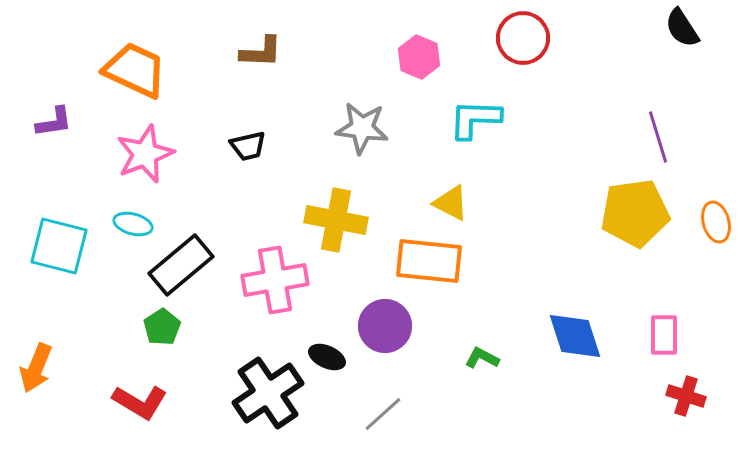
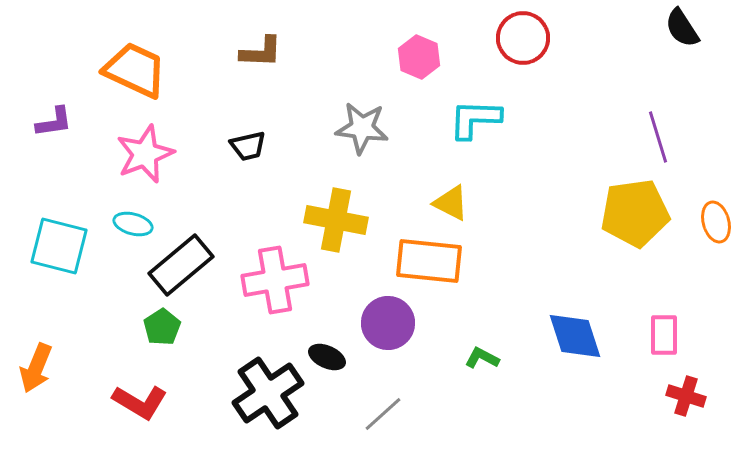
purple circle: moved 3 px right, 3 px up
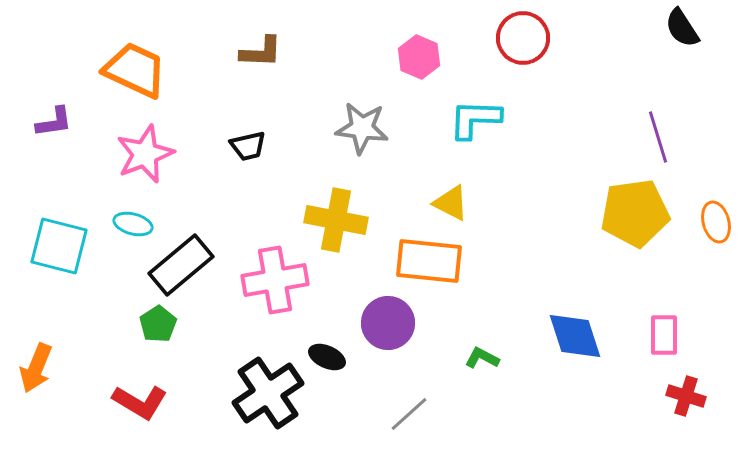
green pentagon: moved 4 px left, 3 px up
gray line: moved 26 px right
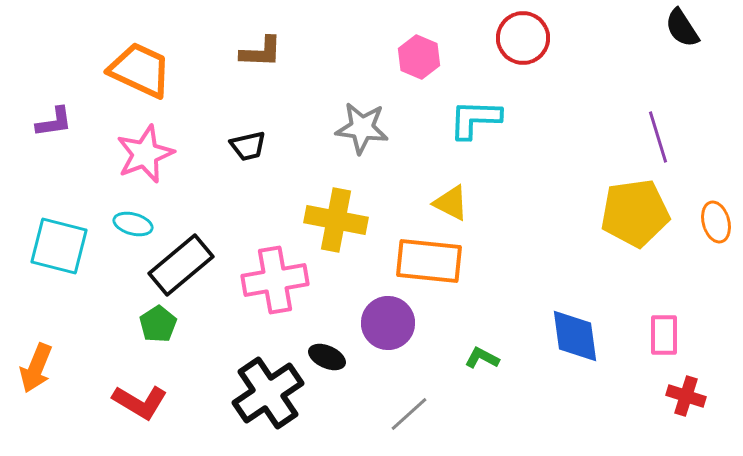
orange trapezoid: moved 5 px right
blue diamond: rotated 10 degrees clockwise
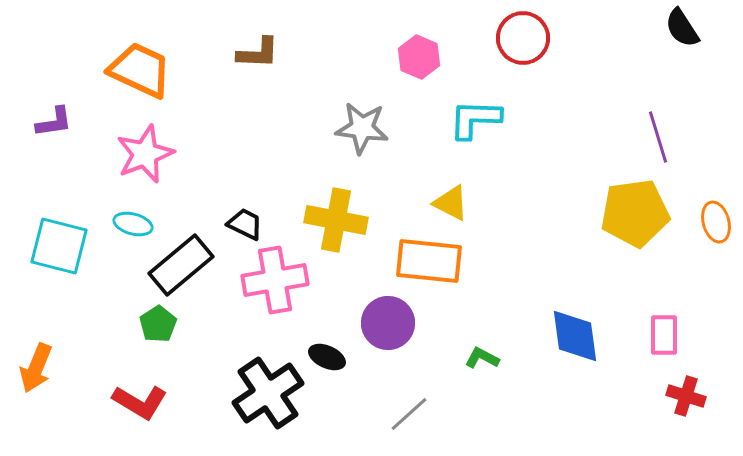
brown L-shape: moved 3 px left, 1 px down
black trapezoid: moved 3 px left, 78 px down; rotated 141 degrees counterclockwise
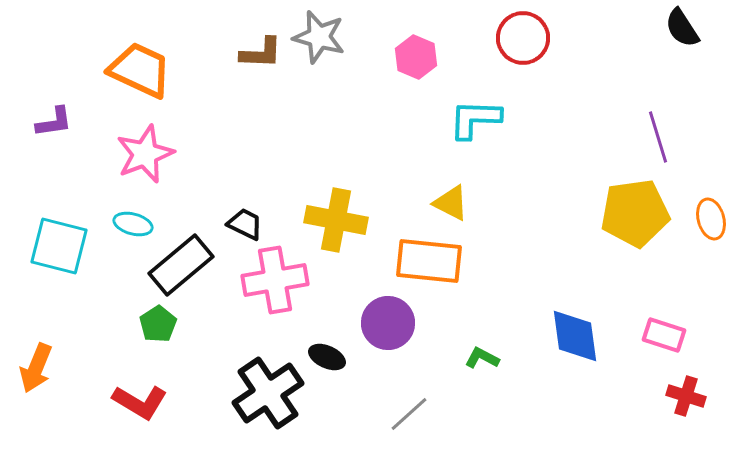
brown L-shape: moved 3 px right
pink hexagon: moved 3 px left
gray star: moved 43 px left, 91 px up; rotated 8 degrees clockwise
orange ellipse: moved 5 px left, 3 px up
pink rectangle: rotated 72 degrees counterclockwise
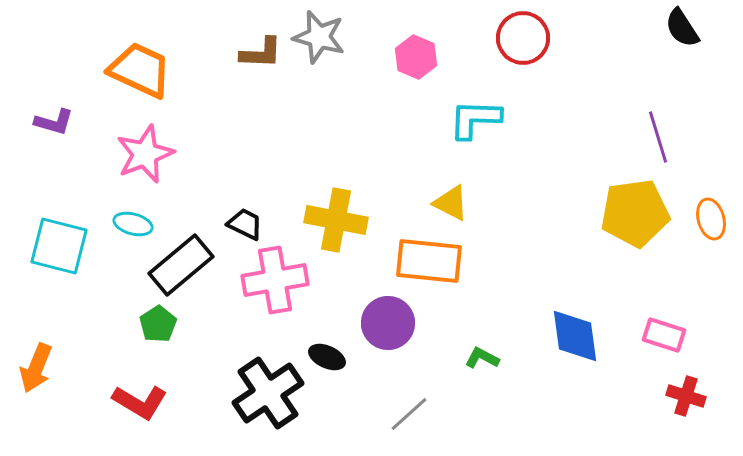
purple L-shape: rotated 24 degrees clockwise
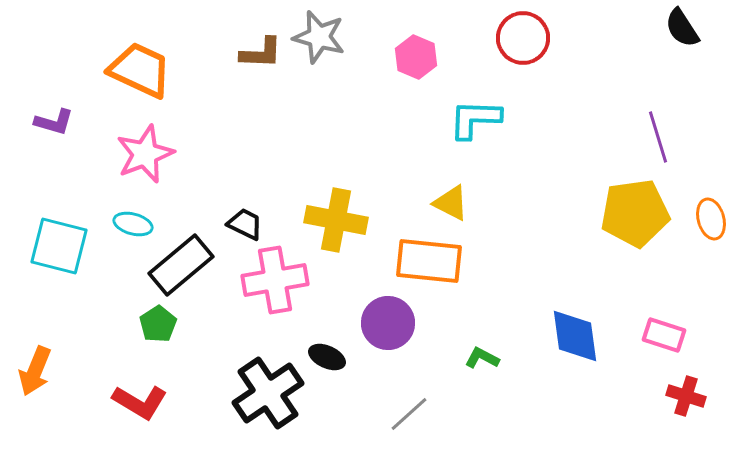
orange arrow: moved 1 px left, 3 px down
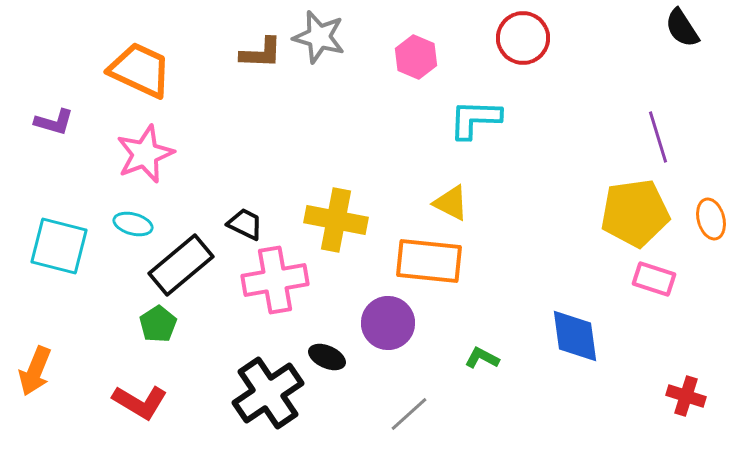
pink rectangle: moved 10 px left, 56 px up
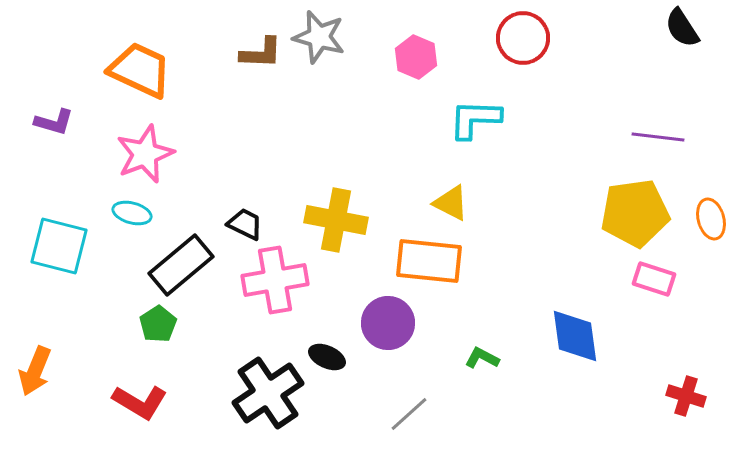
purple line: rotated 66 degrees counterclockwise
cyan ellipse: moved 1 px left, 11 px up
